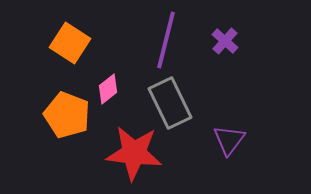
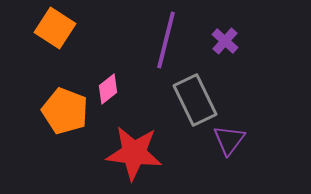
orange square: moved 15 px left, 15 px up
gray rectangle: moved 25 px right, 3 px up
orange pentagon: moved 2 px left, 4 px up
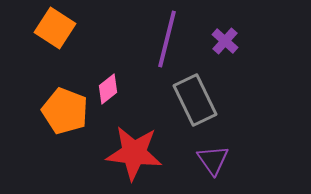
purple line: moved 1 px right, 1 px up
purple triangle: moved 16 px left, 20 px down; rotated 12 degrees counterclockwise
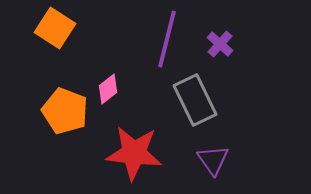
purple cross: moved 5 px left, 3 px down
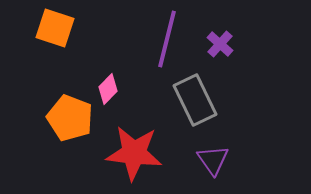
orange square: rotated 15 degrees counterclockwise
pink diamond: rotated 8 degrees counterclockwise
orange pentagon: moved 5 px right, 7 px down
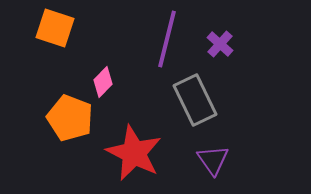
pink diamond: moved 5 px left, 7 px up
red star: rotated 20 degrees clockwise
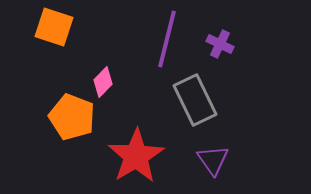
orange square: moved 1 px left, 1 px up
purple cross: rotated 16 degrees counterclockwise
orange pentagon: moved 2 px right, 1 px up
red star: moved 2 px right, 3 px down; rotated 14 degrees clockwise
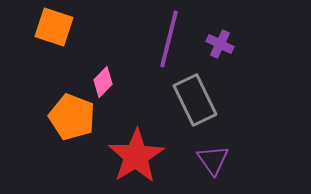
purple line: moved 2 px right
